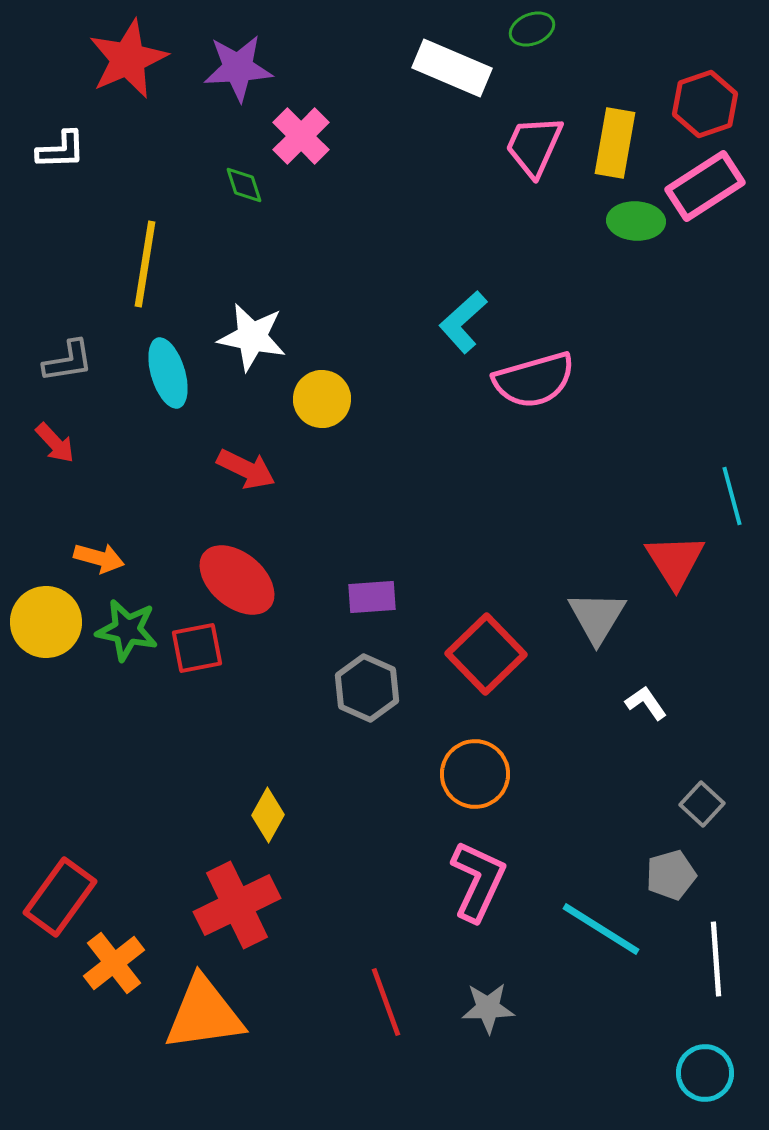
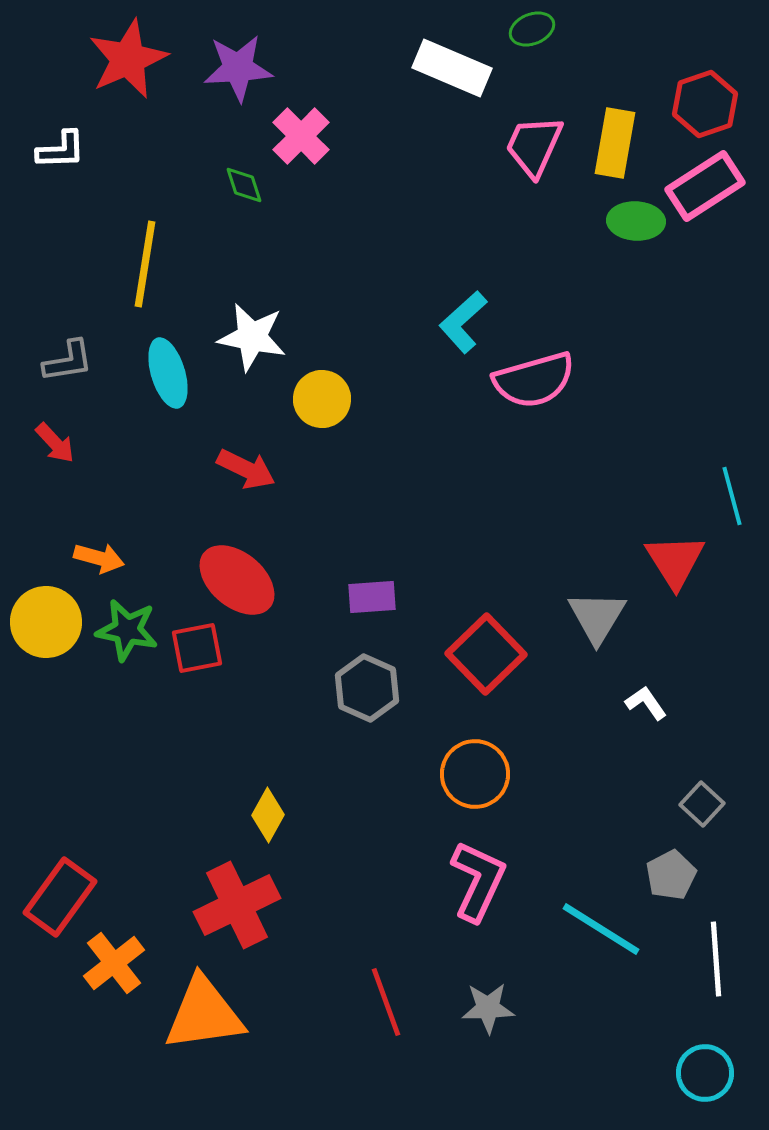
gray pentagon at (671, 875): rotated 12 degrees counterclockwise
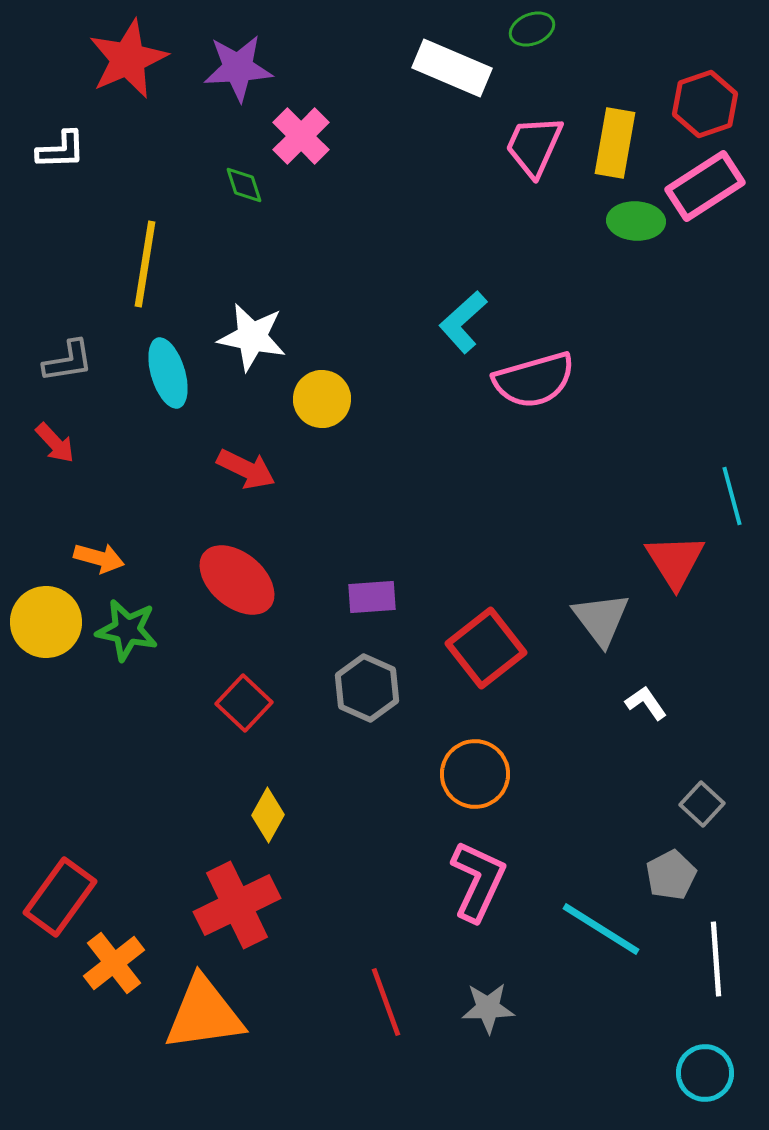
gray triangle at (597, 617): moved 4 px right, 2 px down; rotated 8 degrees counterclockwise
red square at (197, 648): moved 47 px right, 55 px down; rotated 36 degrees counterclockwise
red square at (486, 654): moved 6 px up; rotated 6 degrees clockwise
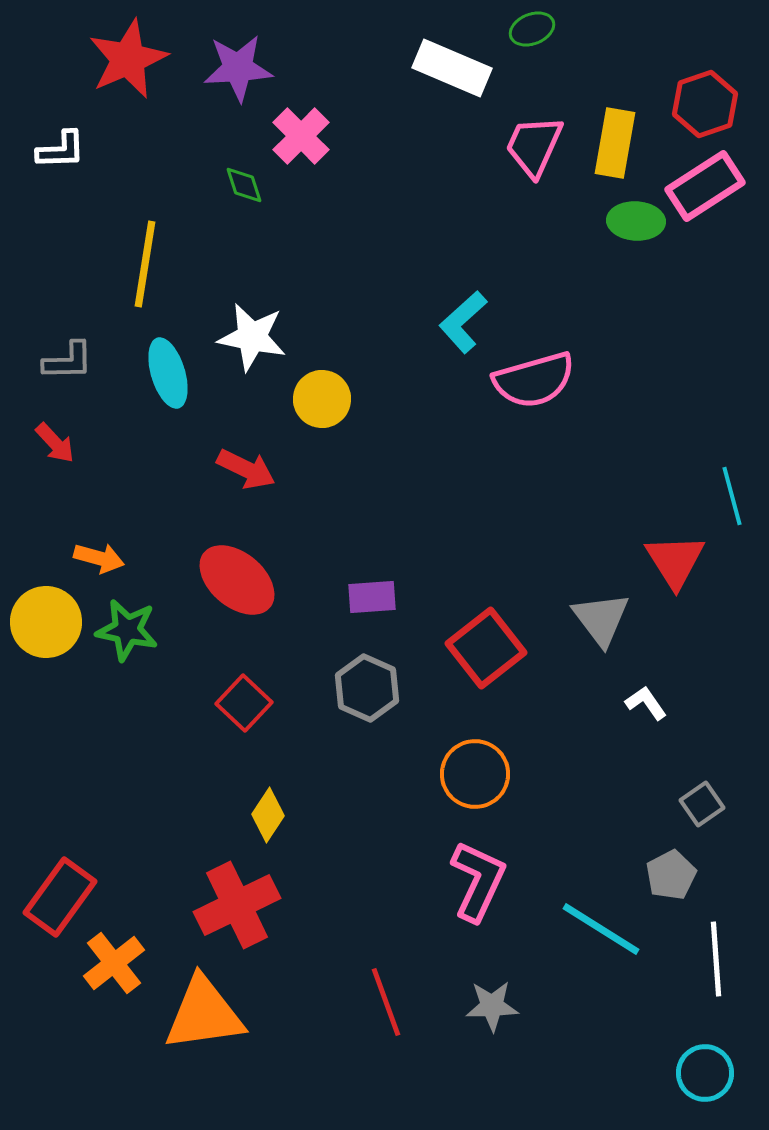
gray L-shape at (68, 361): rotated 8 degrees clockwise
gray square at (702, 804): rotated 12 degrees clockwise
yellow diamond at (268, 815): rotated 4 degrees clockwise
gray star at (488, 1008): moved 4 px right, 2 px up
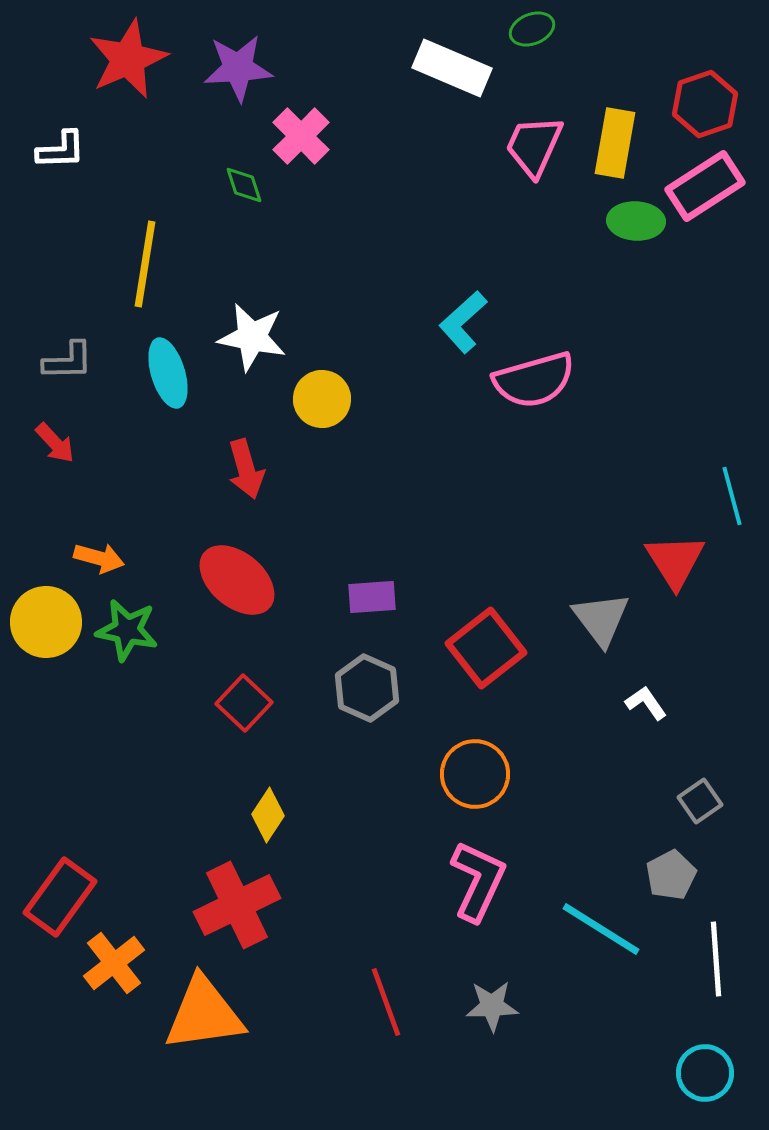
red arrow at (246, 469): rotated 48 degrees clockwise
gray square at (702, 804): moved 2 px left, 3 px up
